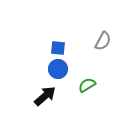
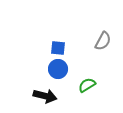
black arrow: rotated 55 degrees clockwise
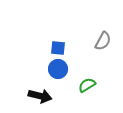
black arrow: moved 5 px left
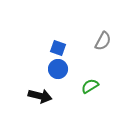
blue square: rotated 14 degrees clockwise
green semicircle: moved 3 px right, 1 px down
